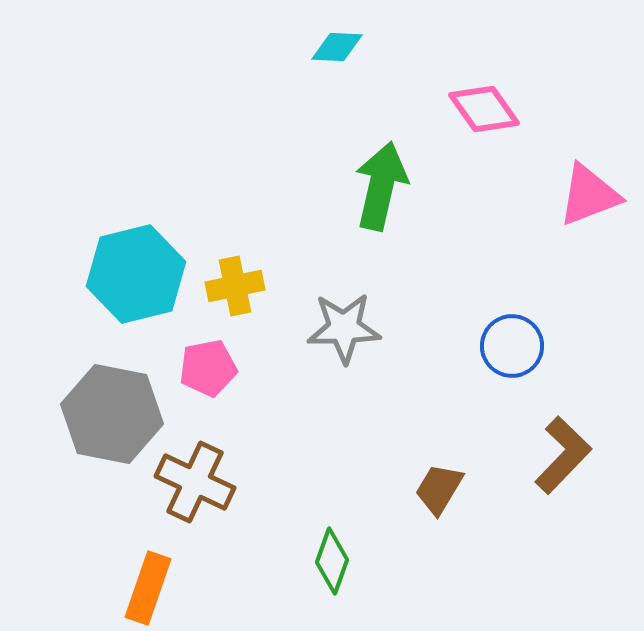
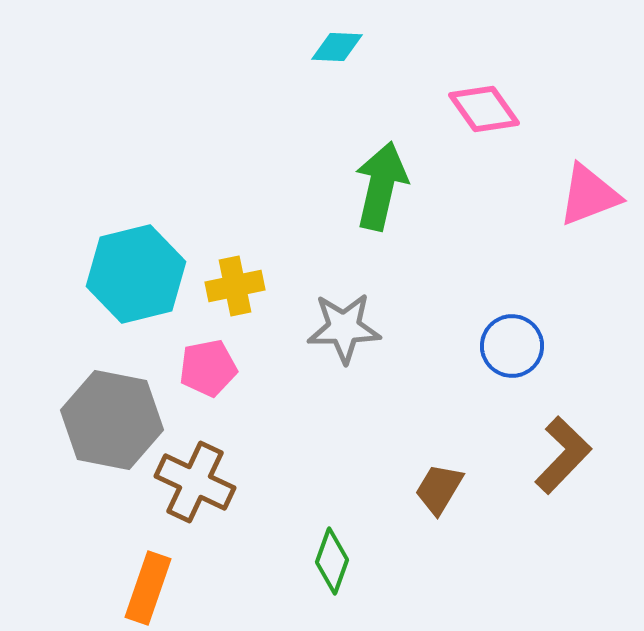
gray hexagon: moved 6 px down
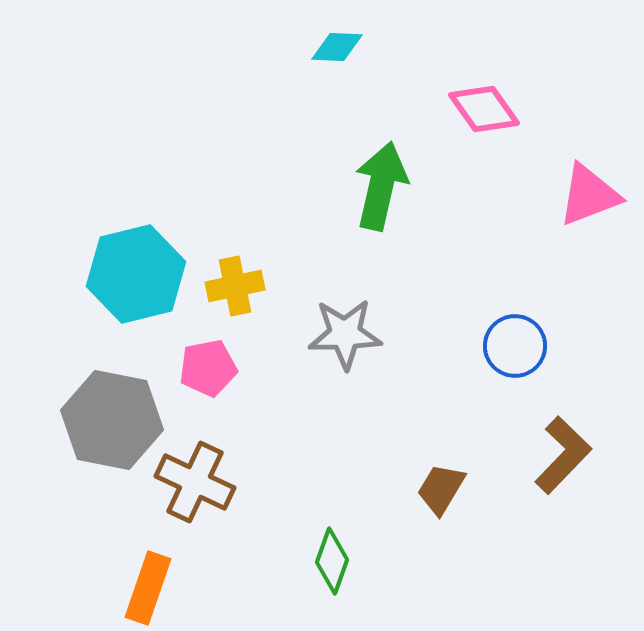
gray star: moved 1 px right, 6 px down
blue circle: moved 3 px right
brown trapezoid: moved 2 px right
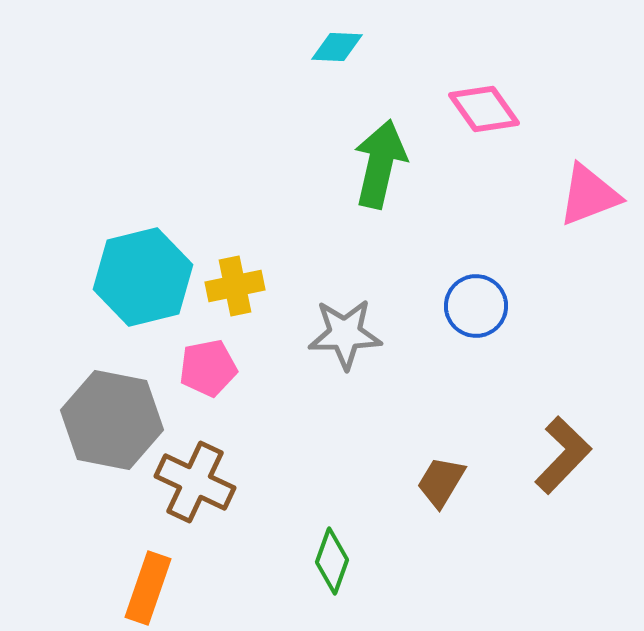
green arrow: moved 1 px left, 22 px up
cyan hexagon: moved 7 px right, 3 px down
blue circle: moved 39 px left, 40 px up
brown trapezoid: moved 7 px up
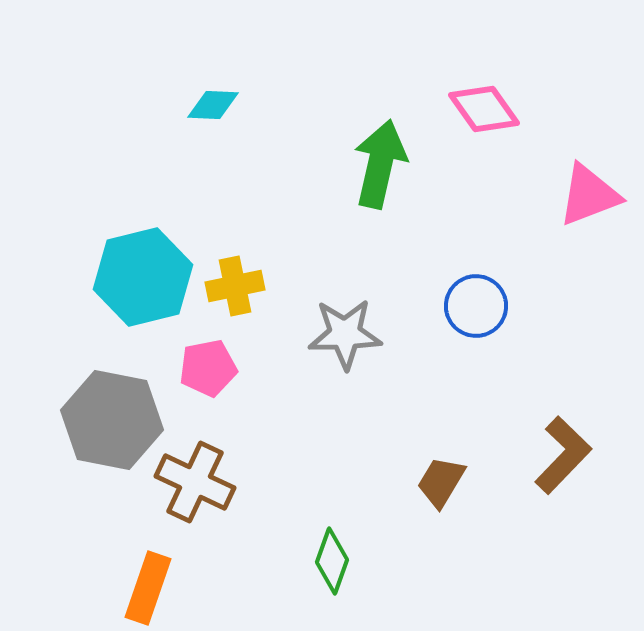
cyan diamond: moved 124 px left, 58 px down
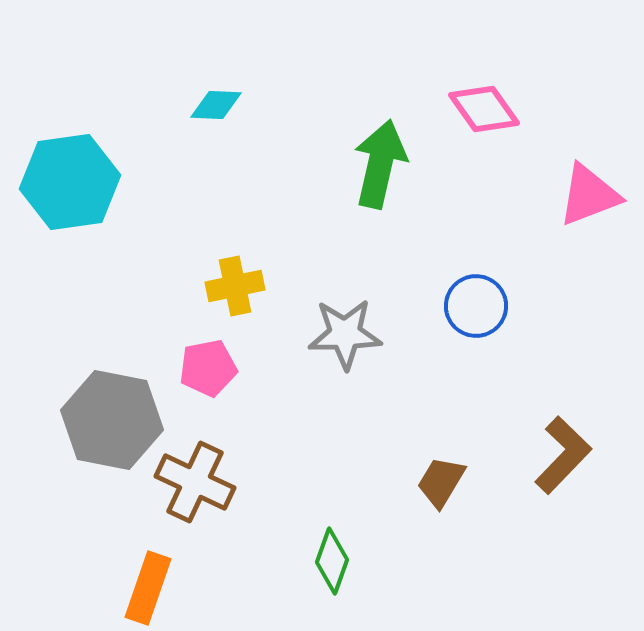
cyan diamond: moved 3 px right
cyan hexagon: moved 73 px left, 95 px up; rotated 6 degrees clockwise
